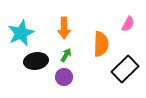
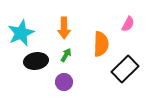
purple circle: moved 5 px down
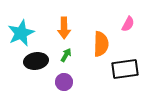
black rectangle: rotated 36 degrees clockwise
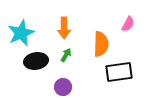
black rectangle: moved 6 px left, 3 px down
purple circle: moved 1 px left, 5 px down
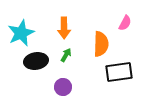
pink semicircle: moved 3 px left, 1 px up
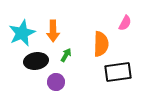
orange arrow: moved 11 px left, 3 px down
cyan star: moved 1 px right
black rectangle: moved 1 px left
purple circle: moved 7 px left, 5 px up
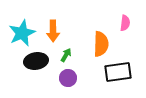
pink semicircle: rotated 21 degrees counterclockwise
purple circle: moved 12 px right, 4 px up
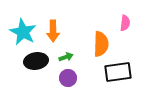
cyan star: moved 1 px right, 1 px up; rotated 20 degrees counterclockwise
green arrow: moved 2 px down; rotated 40 degrees clockwise
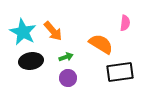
orange arrow: rotated 40 degrees counterclockwise
orange semicircle: rotated 60 degrees counterclockwise
black ellipse: moved 5 px left
black rectangle: moved 2 px right
